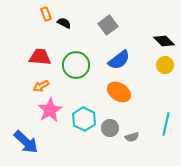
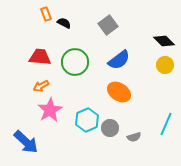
green circle: moved 1 px left, 3 px up
cyan hexagon: moved 3 px right, 1 px down; rotated 10 degrees clockwise
cyan line: rotated 10 degrees clockwise
gray semicircle: moved 2 px right
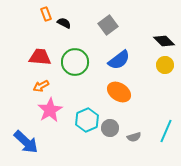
cyan line: moved 7 px down
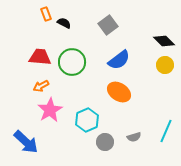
green circle: moved 3 px left
gray circle: moved 5 px left, 14 px down
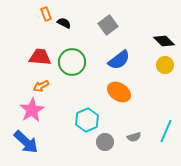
pink star: moved 18 px left
